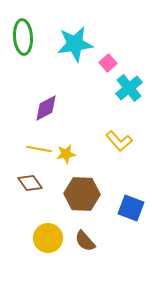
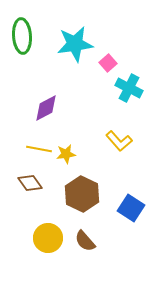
green ellipse: moved 1 px left, 1 px up
cyan cross: rotated 24 degrees counterclockwise
brown hexagon: rotated 24 degrees clockwise
blue square: rotated 12 degrees clockwise
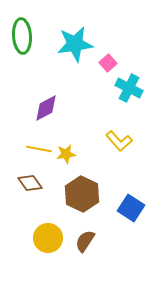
brown semicircle: rotated 75 degrees clockwise
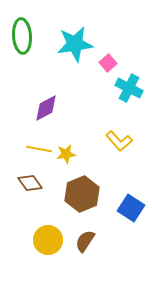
brown hexagon: rotated 12 degrees clockwise
yellow circle: moved 2 px down
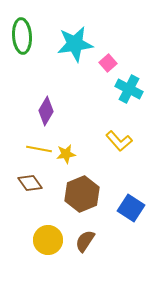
cyan cross: moved 1 px down
purple diamond: moved 3 px down; rotated 32 degrees counterclockwise
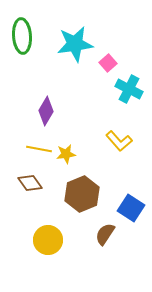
brown semicircle: moved 20 px right, 7 px up
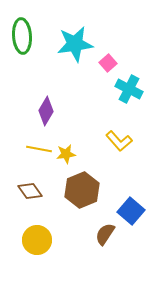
brown diamond: moved 8 px down
brown hexagon: moved 4 px up
blue square: moved 3 px down; rotated 8 degrees clockwise
yellow circle: moved 11 px left
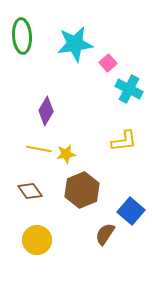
yellow L-shape: moved 5 px right; rotated 56 degrees counterclockwise
